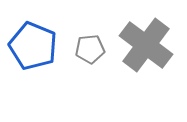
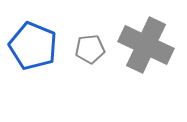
gray cross: rotated 12 degrees counterclockwise
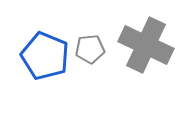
blue pentagon: moved 12 px right, 10 px down
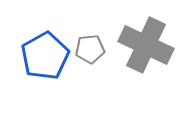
blue pentagon: rotated 21 degrees clockwise
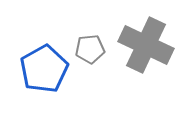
blue pentagon: moved 1 px left, 13 px down
